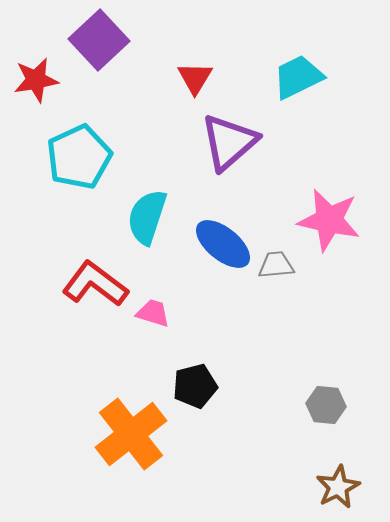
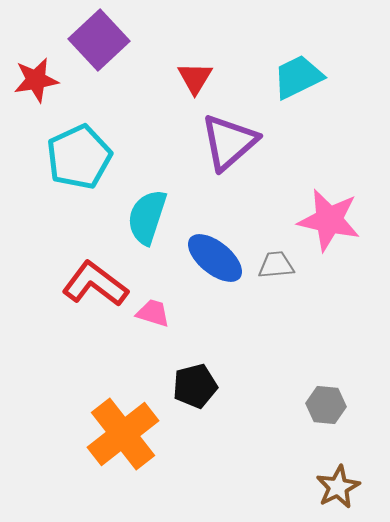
blue ellipse: moved 8 px left, 14 px down
orange cross: moved 8 px left
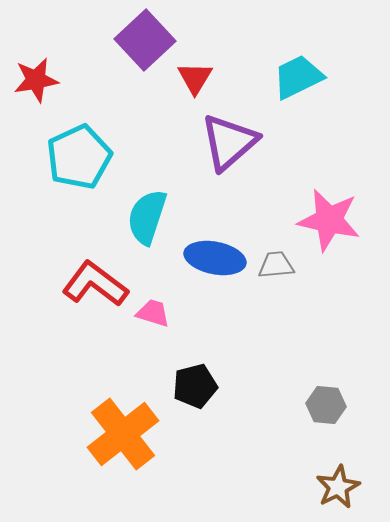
purple square: moved 46 px right
blue ellipse: rotated 28 degrees counterclockwise
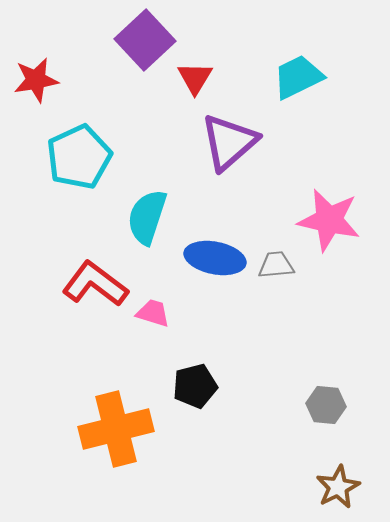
orange cross: moved 7 px left, 5 px up; rotated 24 degrees clockwise
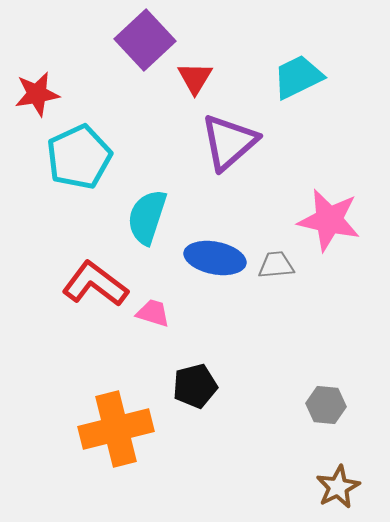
red star: moved 1 px right, 14 px down
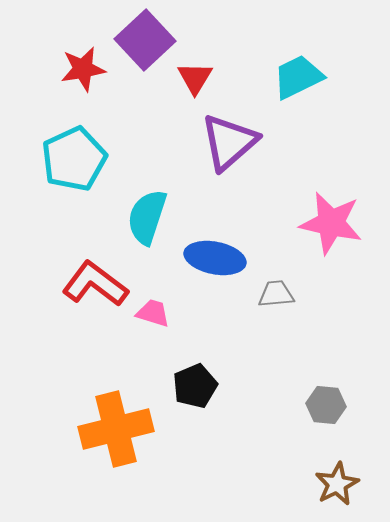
red star: moved 46 px right, 25 px up
cyan pentagon: moved 5 px left, 2 px down
pink star: moved 2 px right, 3 px down
gray trapezoid: moved 29 px down
black pentagon: rotated 9 degrees counterclockwise
brown star: moved 1 px left, 3 px up
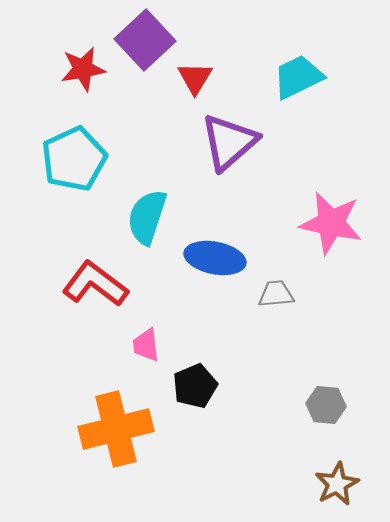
pink trapezoid: moved 7 px left, 32 px down; rotated 114 degrees counterclockwise
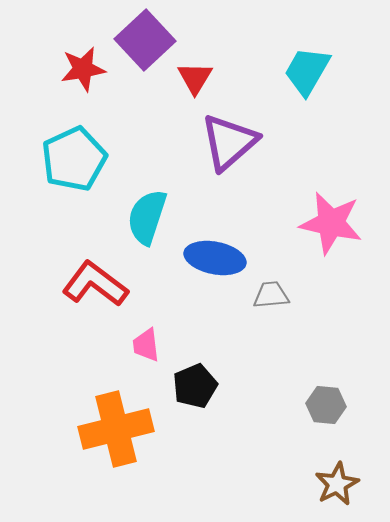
cyan trapezoid: moved 9 px right, 6 px up; rotated 34 degrees counterclockwise
gray trapezoid: moved 5 px left, 1 px down
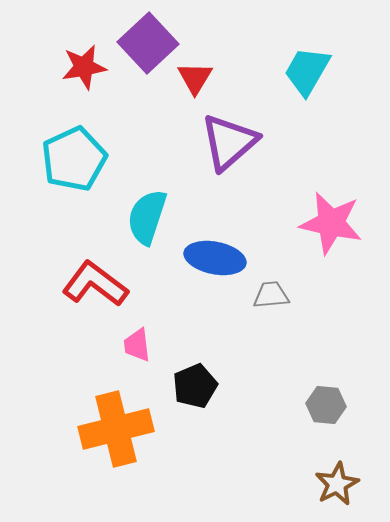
purple square: moved 3 px right, 3 px down
red star: moved 1 px right, 2 px up
pink trapezoid: moved 9 px left
